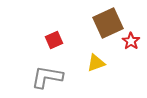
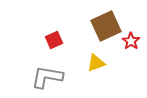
brown square: moved 2 px left, 3 px down
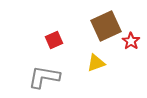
gray L-shape: moved 3 px left
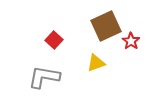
red square: rotated 24 degrees counterclockwise
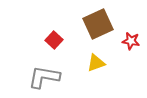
brown square: moved 8 px left, 2 px up
red star: rotated 24 degrees counterclockwise
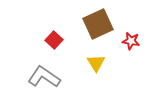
yellow triangle: rotated 42 degrees counterclockwise
gray L-shape: rotated 24 degrees clockwise
